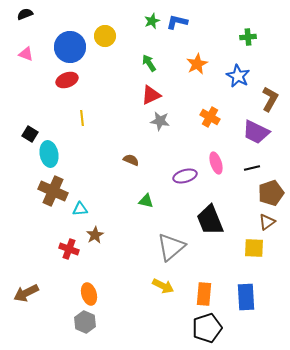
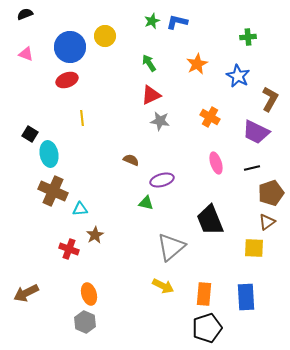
purple ellipse: moved 23 px left, 4 px down
green triangle: moved 2 px down
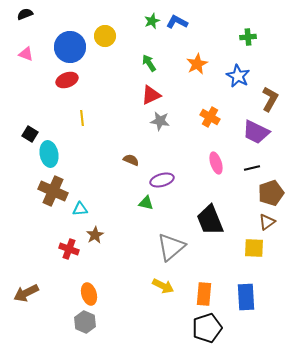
blue L-shape: rotated 15 degrees clockwise
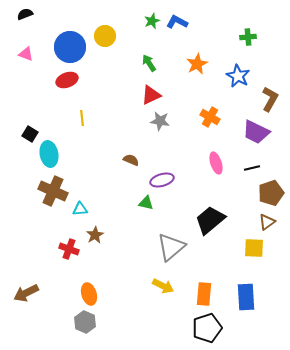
black trapezoid: rotated 72 degrees clockwise
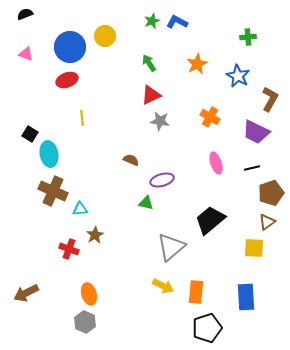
orange rectangle: moved 8 px left, 2 px up
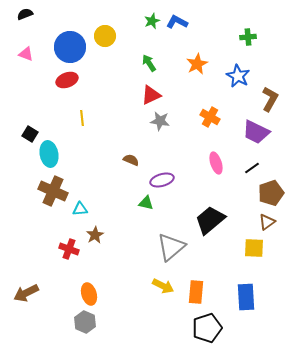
black line: rotated 21 degrees counterclockwise
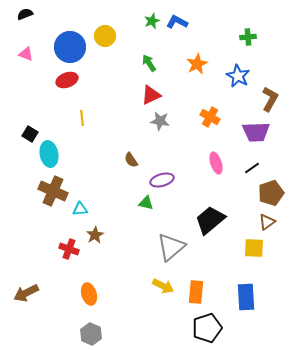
purple trapezoid: rotated 28 degrees counterclockwise
brown semicircle: rotated 147 degrees counterclockwise
gray hexagon: moved 6 px right, 12 px down
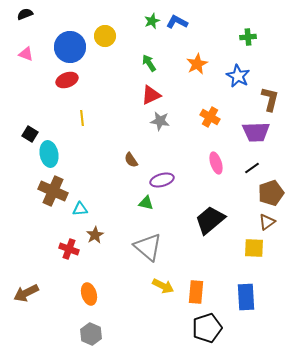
brown L-shape: rotated 15 degrees counterclockwise
gray triangle: moved 23 px left; rotated 40 degrees counterclockwise
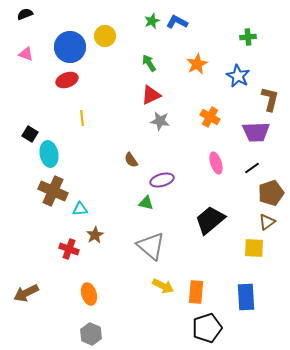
gray triangle: moved 3 px right, 1 px up
